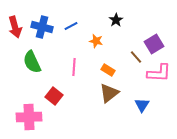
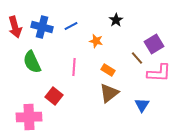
brown line: moved 1 px right, 1 px down
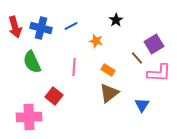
blue cross: moved 1 px left, 1 px down
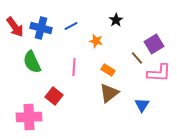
red arrow: rotated 20 degrees counterclockwise
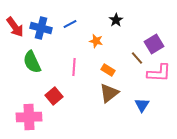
blue line: moved 1 px left, 2 px up
red square: rotated 12 degrees clockwise
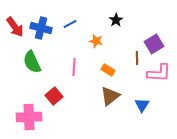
brown line: rotated 40 degrees clockwise
brown triangle: moved 1 px right, 3 px down
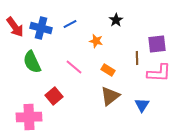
purple square: moved 3 px right; rotated 24 degrees clockwise
pink line: rotated 54 degrees counterclockwise
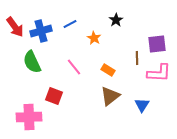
blue cross: moved 3 px down; rotated 30 degrees counterclockwise
orange star: moved 2 px left, 3 px up; rotated 16 degrees clockwise
pink line: rotated 12 degrees clockwise
red square: rotated 30 degrees counterclockwise
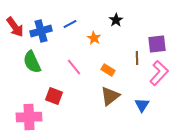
pink L-shape: rotated 50 degrees counterclockwise
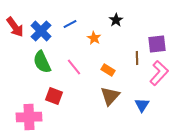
blue cross: rotated 30 degrees counterclockwise
green semicircle: moved 10 px right
brown triangle: rotated 10 degrees counterclockwise
